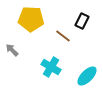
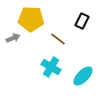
brown line: moved 5 px left, 3 px down
gray arrow: moved 1 px right, 12 px up; rotated 112 degrees clockwise
cyan ellipse: moved 4 px left
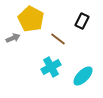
yellow pentagon: rotated 25 degrees clockwise
cyan cross: rotated 30 degrees clockwise
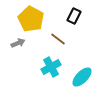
black rectangle: moved 8 px left, 5 px up
gray arrow: moved 5 px right, 5 px down
cyan ellipse: moved 1 px left, 1 px down
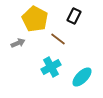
yellow pentagon: moved 4 px right
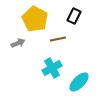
brown line: rotated 49 degrees counterclockwise
cyan cross: moved 1 px right, 1 px down
cyan ellipse: moved 3 px left, 5 px down
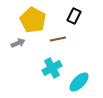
yellow pentagon: moved 2 px left, 1 px down
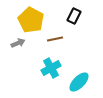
yellow pentagon: moved 2 px left
brown line: moved 3 px left
cyan cross: moved 1 px left
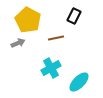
yellow pentagon: moved 3 px left
brown line: moved 1 px right, 1 px up
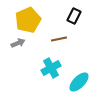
yellow pentagon: rotated 20 degrees clockwise
brown line: moved 3 px right, 1 px down
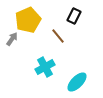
brown line: moved 1 px left, 3 px up; rotated 63 degrees clockwise
gray arrow: moved 6 px left, 4 px up; rotated 32 degrees counterclockwise
cyan cross: moved 6 px left, 1 px up
cyan ellipse: moved 2 px left
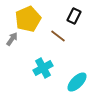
yellow pentagon: moved 1 px up
brown line: rotated 14 degrees counterclockwise
cyan cross: moved 2 px left, 1 px down
